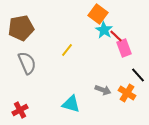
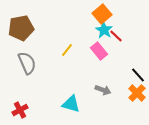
orange square: moved 4 px right; rotated 12 degrees clockwise
pink rectangle: moved 25 px left, 3 px down; rotated 18 degrees counterclockwise
orange cross: moved 10 px right; rotated 12 degrees clockwise
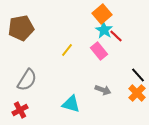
gray semicircle: moved 17 px down; rotated 55 degrees clockwise
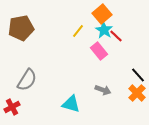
yellow line: moved 11 px right, 19 px up
red cross: moved 8 px left, 3 px up
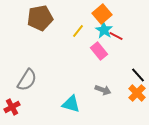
brown pentagon: moved 19 px right, 10 px up
red line: rotated 16 degrees counterclockwise
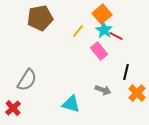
black line: moved 12 px left, 3 px up; rotated 56 degrees clockwise
red cross: moved 1 px right, 1 px down; rotated 14 degrees counterclockwise
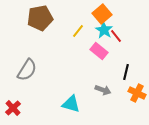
red line: rotated 24 degrees clockwise
pink rectangle: rotated 12 degrees counterclockwise
gray semicircle: moved 10 px up
orange cross: rotated 18 degrees counterclockwise
